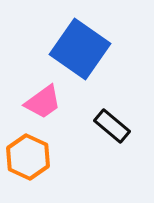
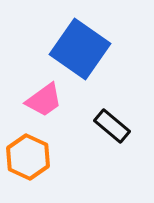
pink trapezoid: moved 1 px right, 2 px up
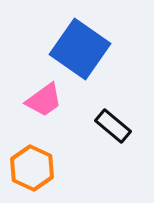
black rectangle: moved 1 px right
orange hexagon: moved 4 px right, 11 px down
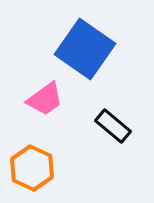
blue square: moved 5 px right
pink trapezoid: moved 1 px right, 1 px up
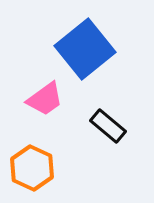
blue square: rotated 16 degrees clockwise
black rectangle: moved 5 px left
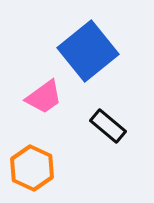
blue square: moved 3 px right, 2 px down
pink trapezoid: moved 1 px left, 2 px up
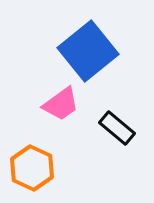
pink trapezoid: moved 17 px right, 7 px down
black rectangle: moved 9 px right, 2 px down
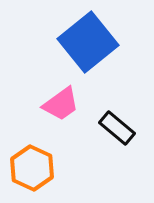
blue square: moved 9 px up
